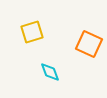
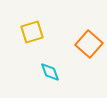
orange square: rotated 16 degrees clockwise
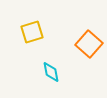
cyan diamond: moved 1 px right; rotated 10 degrees clockwise
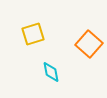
yellow square: moved 1 px right, 2 px down
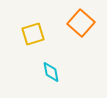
orange square: moved 8 px left, 21 px up
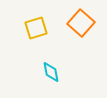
yellow square: moved 3 px right, 6 px up
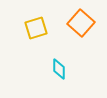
cyan diamond: moved 8 px right, 3 px up; rotated 10 degrees clockwise
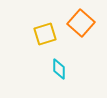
yellow square: moved 9 px right, 6 px down
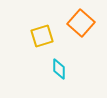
yellow square: moved 3 px left, 2 px down
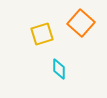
yellow square: moved 2 px up
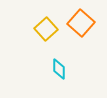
yellow square: moved 4 px right, 5 px up; rotated 25 degrees counterclockwise
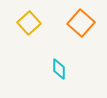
yellow square: moved 17 px left, 6 px up
